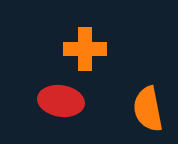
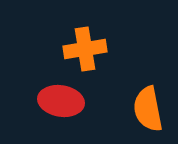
orange cross: rotated 9 degrees counterclockwise
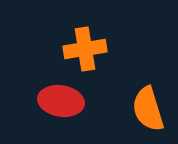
orange semicircle: rotated 6 degrees counterclockwise
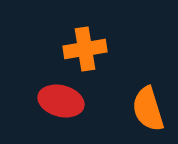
red ellipse: rotated 6 degrees clockwise
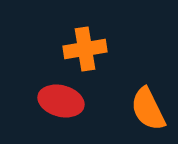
orange semicircle: rotated 9 degrees counterclockwise
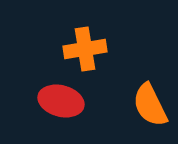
orange semicircle: moved 2 px right, 4 px up
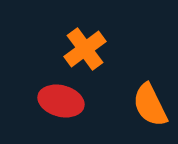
orange cross: rotated 27 degrees counterclockwise
